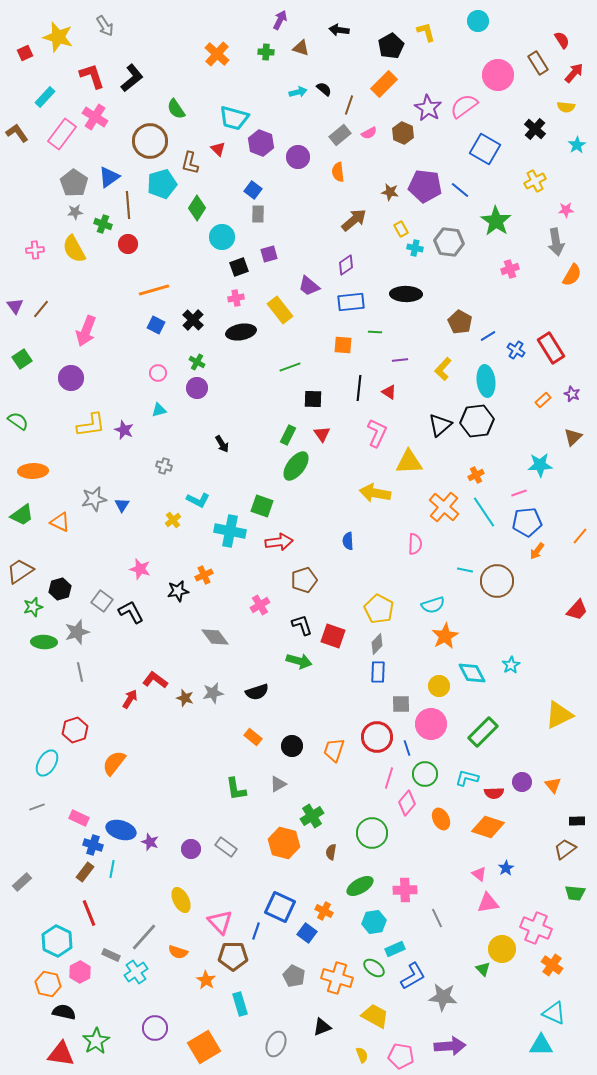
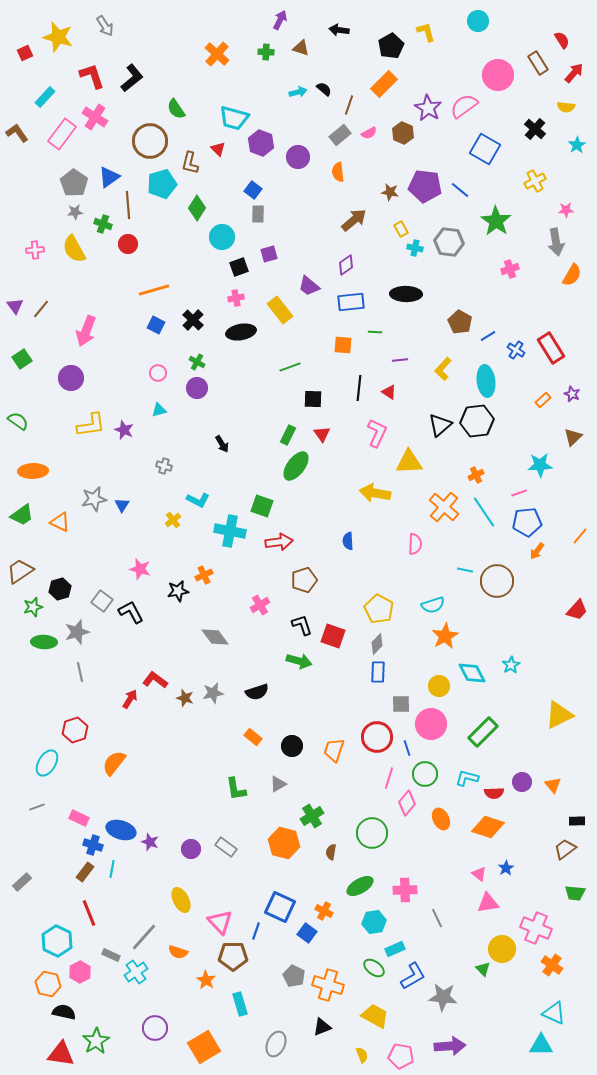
orange cross at (337, 978): moved 9 px left, 7 px down
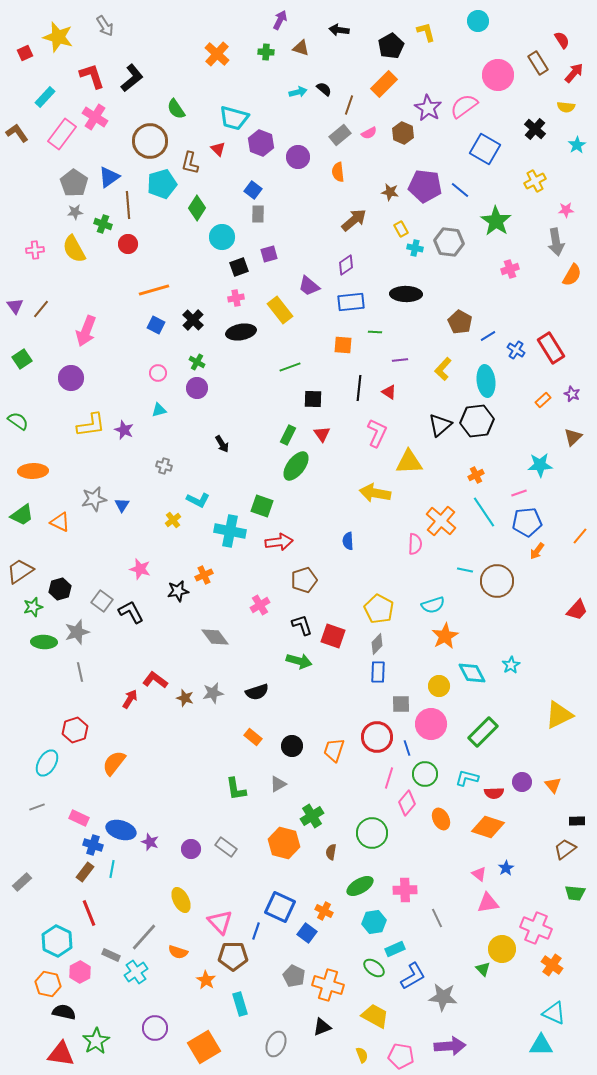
orange cross at (444, 507): moved 3 px left, 14 px down
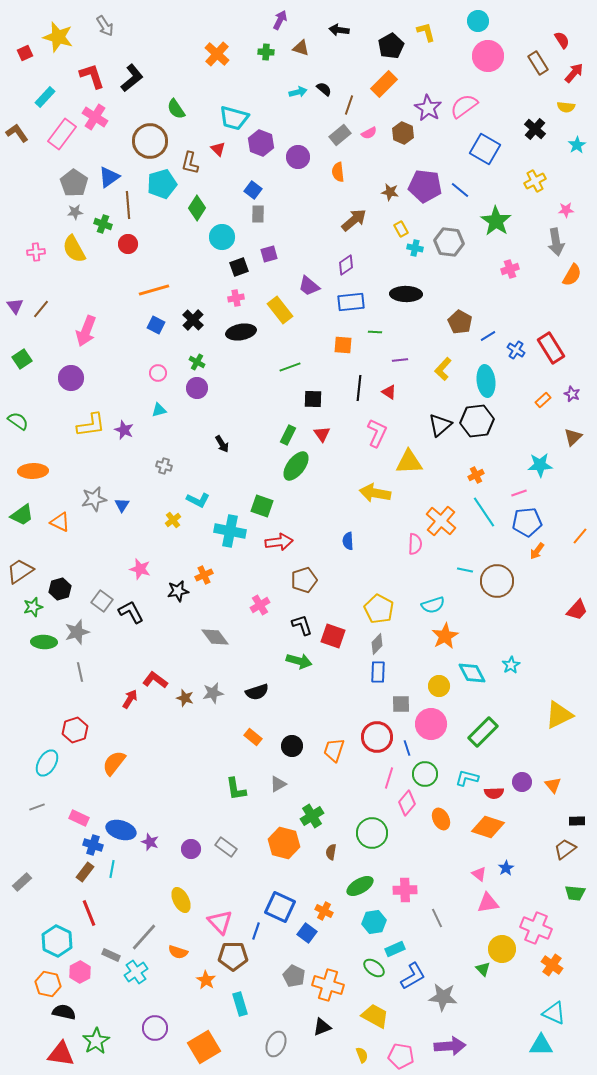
pink circle at (498, 75): moved 10 px left, 19 px up
pink cross at (35, 250): moved 1 px right, 2 px down
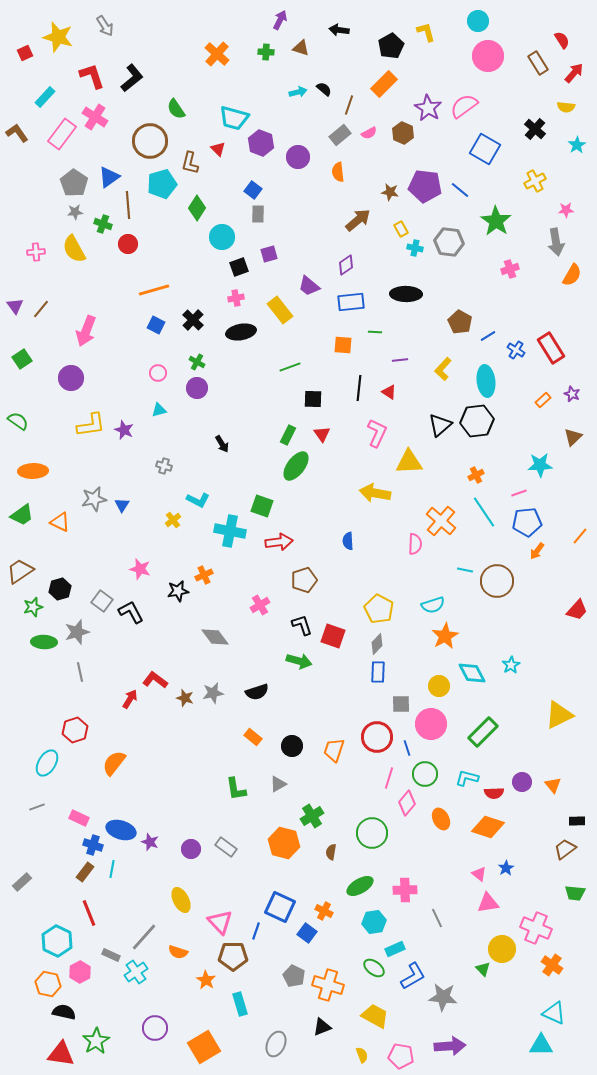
brown arrow at (354, 220): moved 4 px right
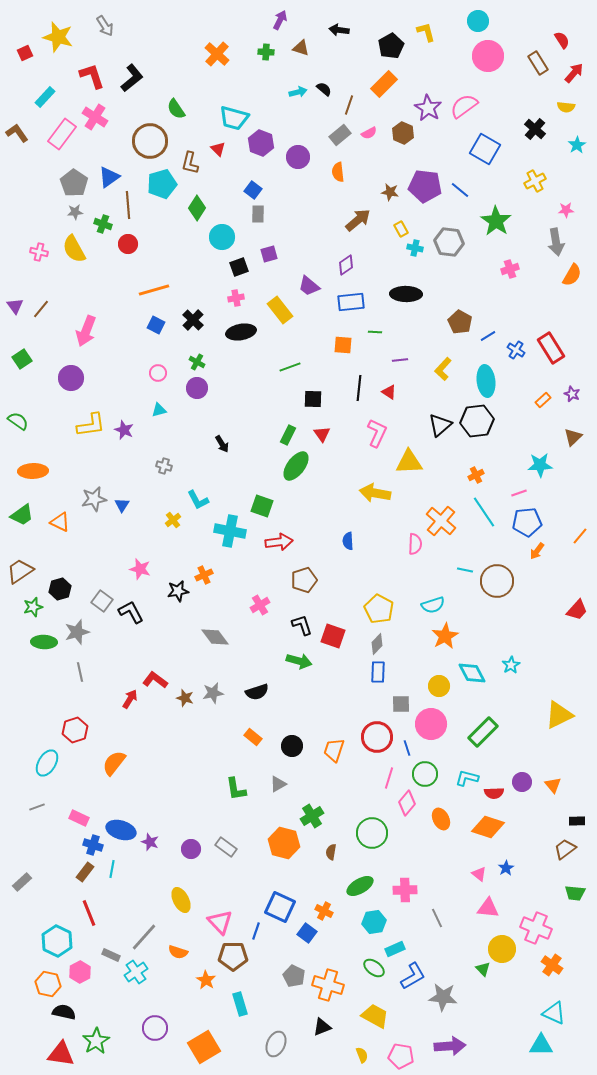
pink cross at (36, 252): moved 3 px right; rotated 18 degrees clockwise
cyan L-shape at (198, 500): rotated 35 degrees clockwise
pink triangle at (488, 903): moved 5 px down; rotated 15 degrees clockwise
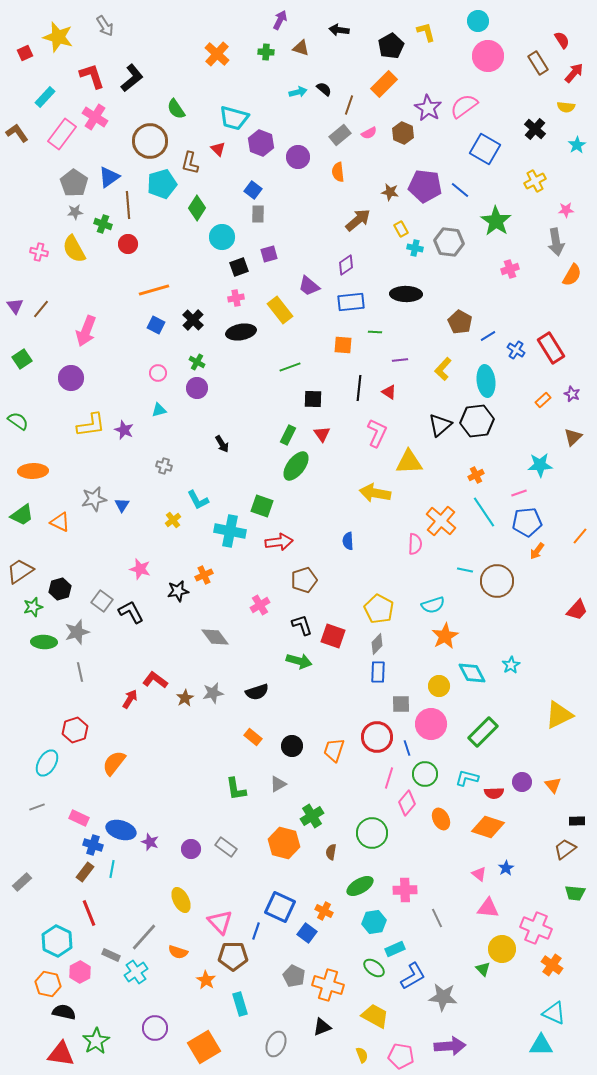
brown star at (185, 698): rotated 24 degrees clockwise
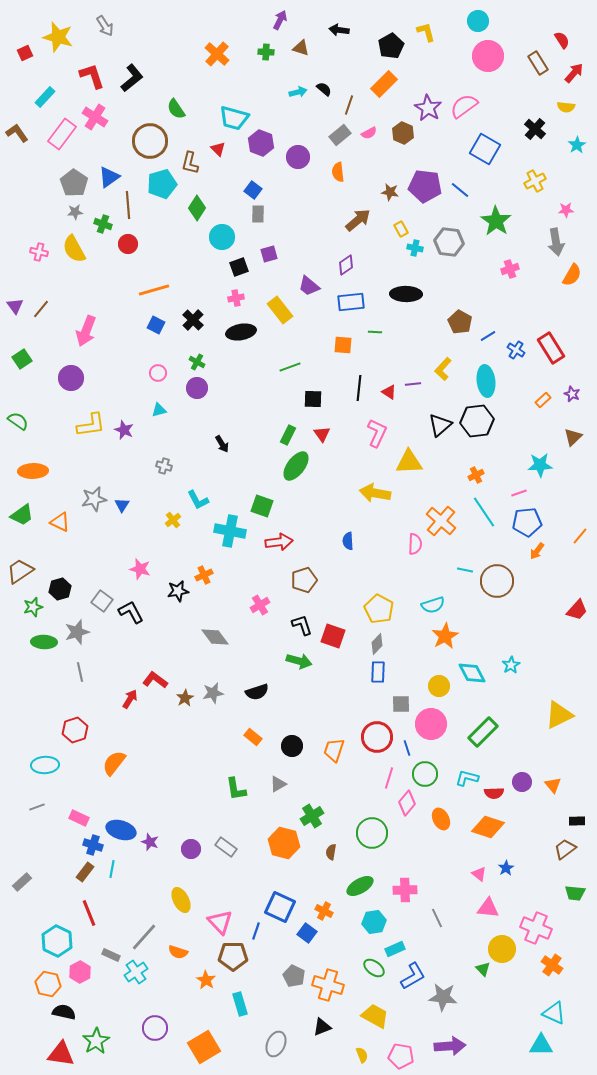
purple line at (400, 360): moved 13 px right, 24 px down
cyan ellipse at (47, 763): moved 2 px left, 2 px down; rotated 56 degrees clockwise
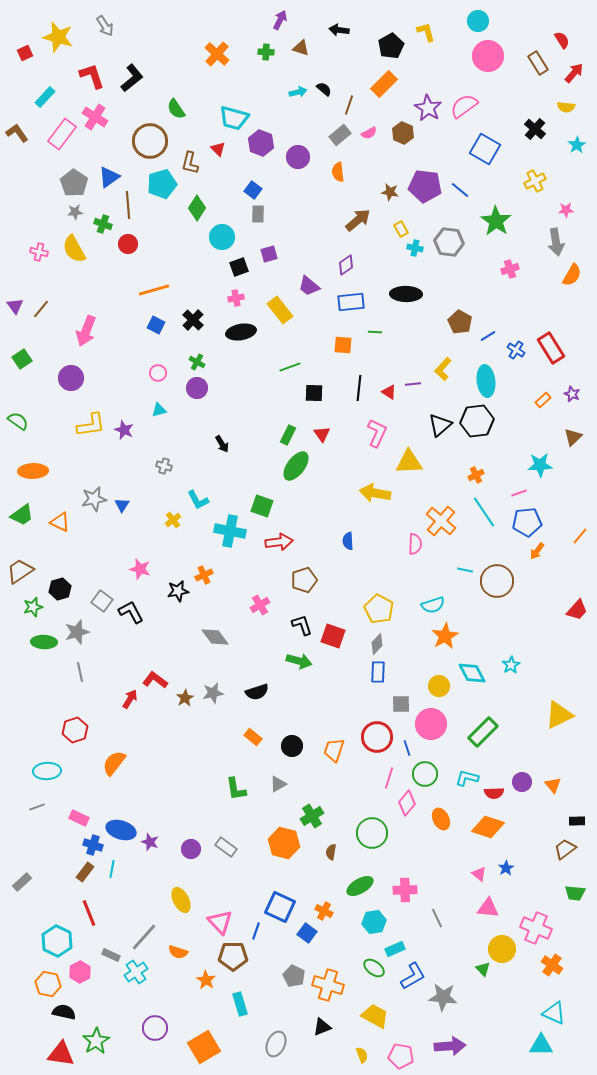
black square at (313, 399): moved 1 px right, 6 px up
cyan ellipse at (45, 765): moved 2 px right, 6 px down
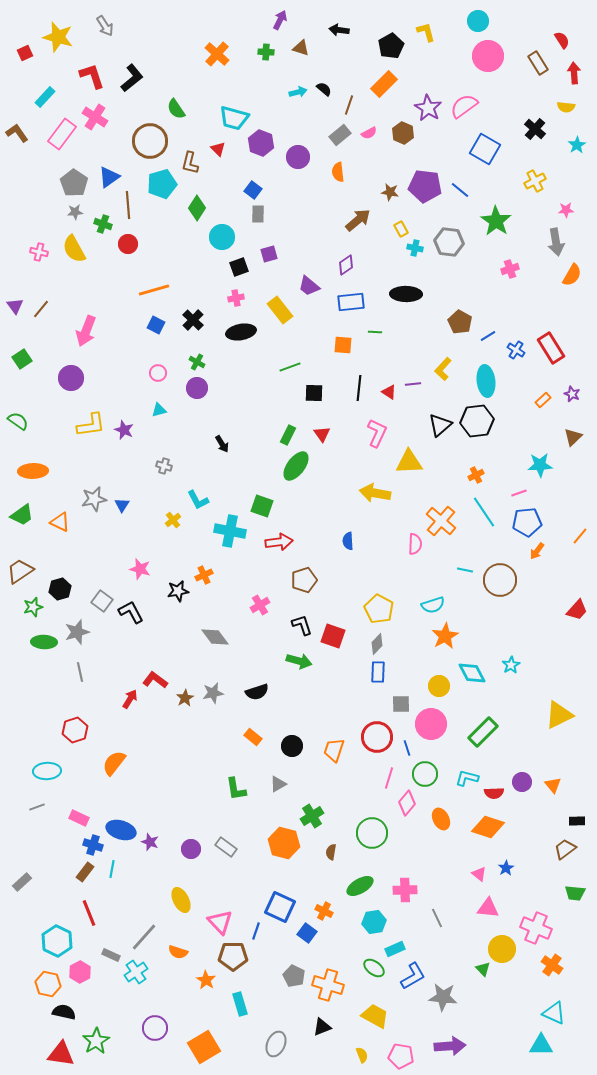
red arrow at (574, 73): rotated 45 degrees counterclockwise
brown circle at (497, 581): moved 3 px right, 1 px up
